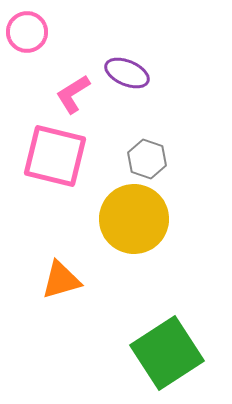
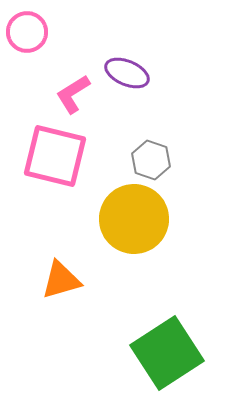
gray hexagon: moved 4 px right, 1 px down
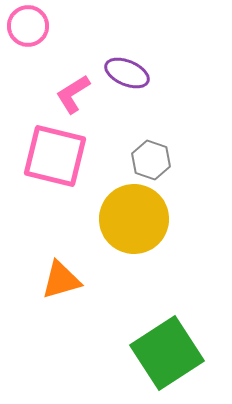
pink circle: moved 1 px right, 6 px up
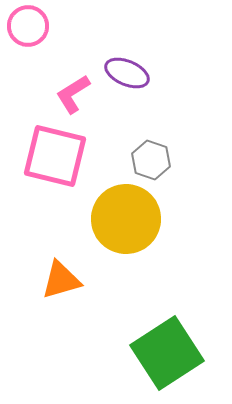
yellow circle: moved 8 px left
